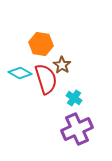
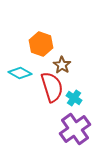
orange hexagon: rotated 10 degrees clockwise
red semicircle: moved 6 px right, 8 px down
purple cross: moved 2 px left; rotated 12 degrees counterclockwise
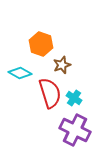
brown star: rotated 18 degrees clockwise
red semicircle: moved 2 px left, 6 px down
purple cross: moved 1 px down; rotated 28 degrees counterclockwise
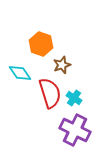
cyan diamond: rotated 25 degrees clockwise
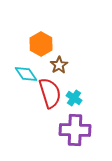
orange hexagon: rotated 10 degrees clockwise
brown star: moved 3 px left; rotated 12 degrees counterclockwise
cyan diamond: moved 6 px right, 1 px down
purple cross: rotated 24 degrees counterclockwise
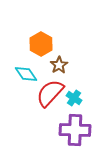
red semicircle: rotated 120 degrees counterclockwise
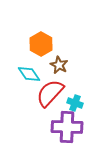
brown star: rotated 12 degrees counterclockwise
cyan diamond: moved 3 px right
cyan cross: moved 1 px right, 5 px down; rotated 14 degrees counterclockwise
purple cross: moved 8 px left, 3 px up
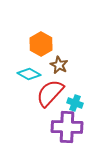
cyan diamond: rotated 25 degrees counterclockwise
